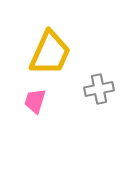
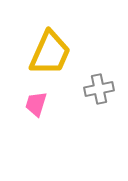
pink trapezoid: moved 1 px right, 3 px down
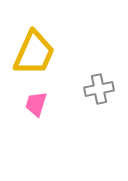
yellow trapezoid: moved 16 px left
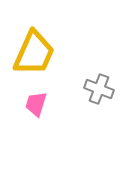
gray cross: rotated 32 degrees clockwise
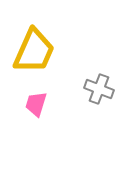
yellow trapezoid: moved 2 px up
